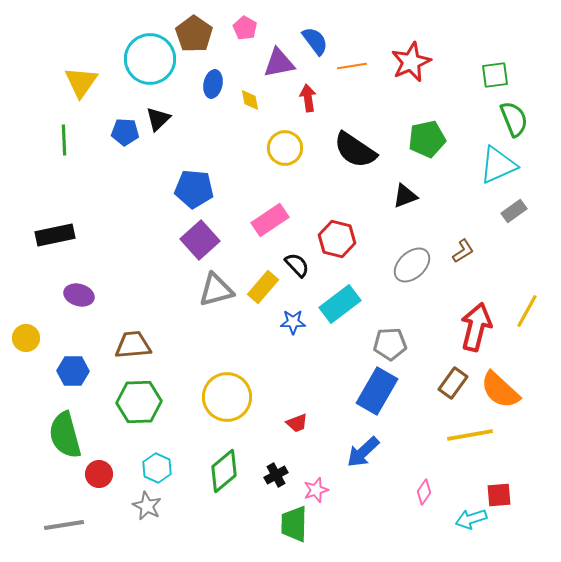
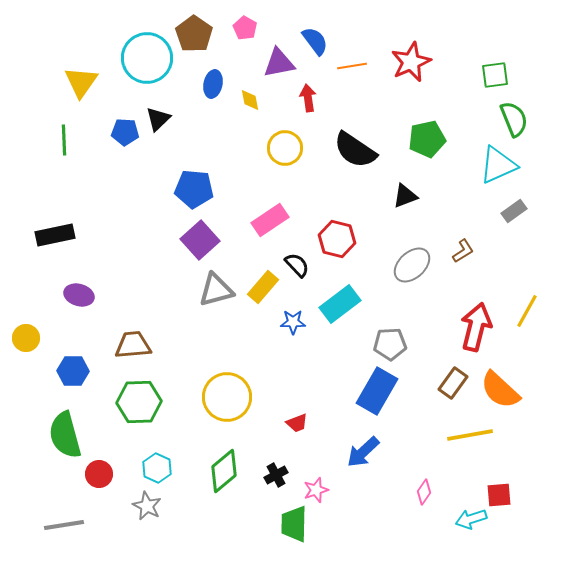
cyan circle at (150, 59): moved 3 px left, 1 px up
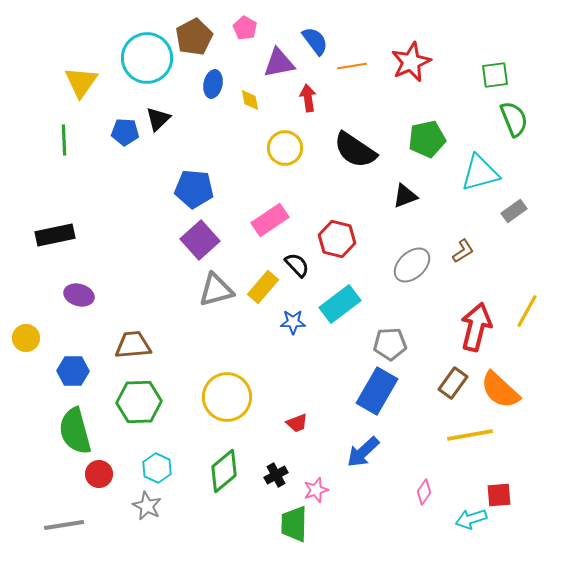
brown pentagon at (194, 34): moved 3 px down; rotated 9 degrees clockwise
cyan triangle at (498, 165): moved 18 px left, 8 px down; rotated 9 degrees clockwise
green semicircle at (65, 435): moved 10 px right, 4 px up
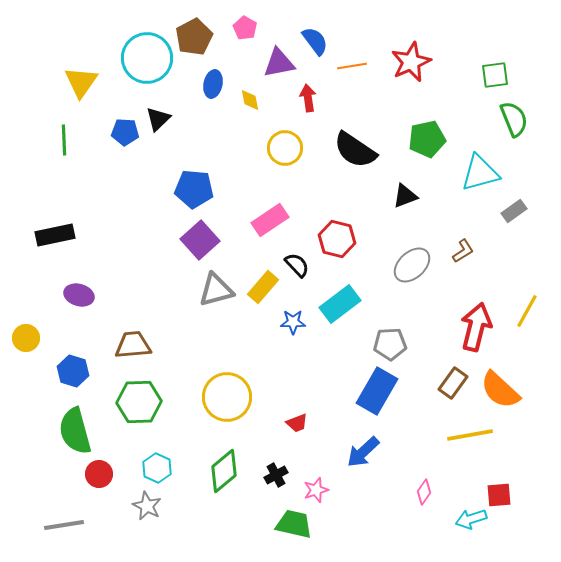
blue hexagon at (73, 371): rotated 16 degrees clockwise
green trapezoid at (294, 524): rotated 102 degrees clockwise
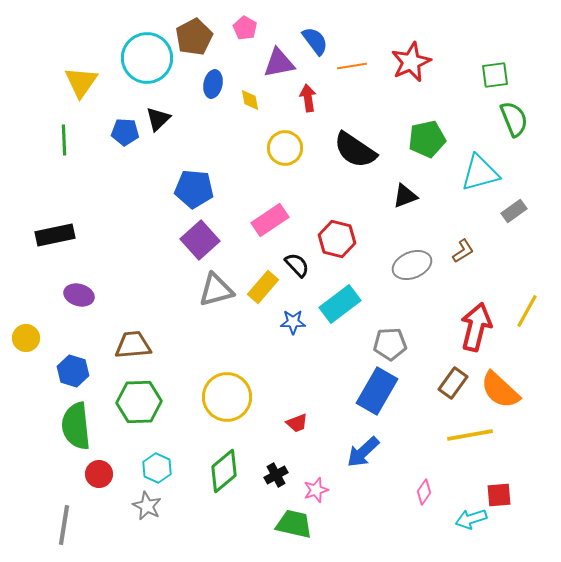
gray ellipse at (412, 265): rotated 21 degrees clockwise
green semicircle at (75, 431): moved 1 px right, 5 px up; rotated 9 degrees clockwise
gray line at (64, 525): rotated 72 degrees counterclockwise
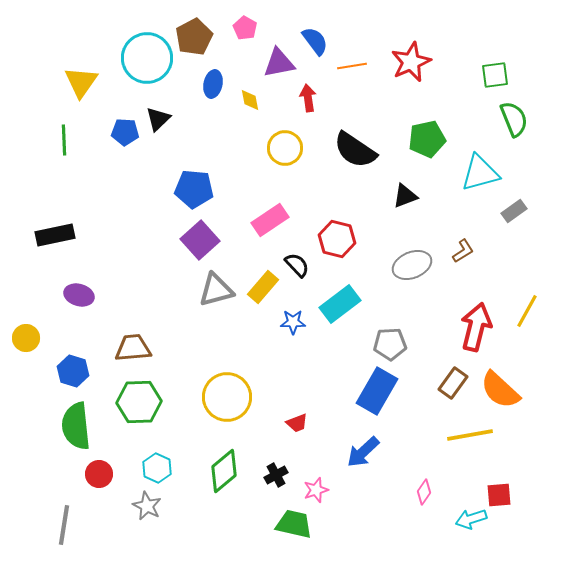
brown trapezoid at (133, 345): moved 3 px down
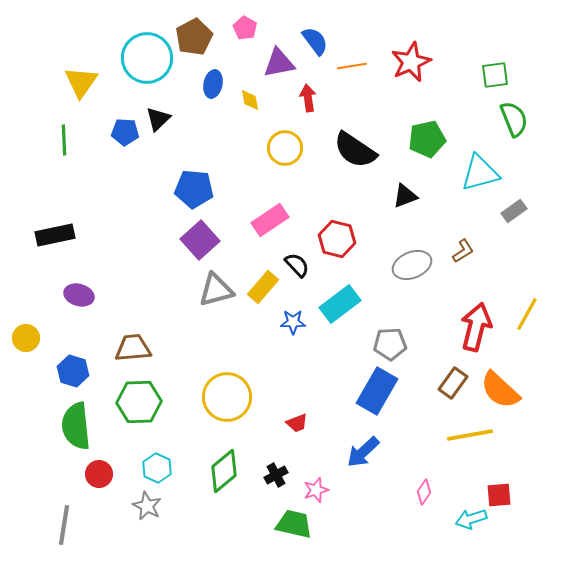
yellow line at (527, 311): moved 3 px down
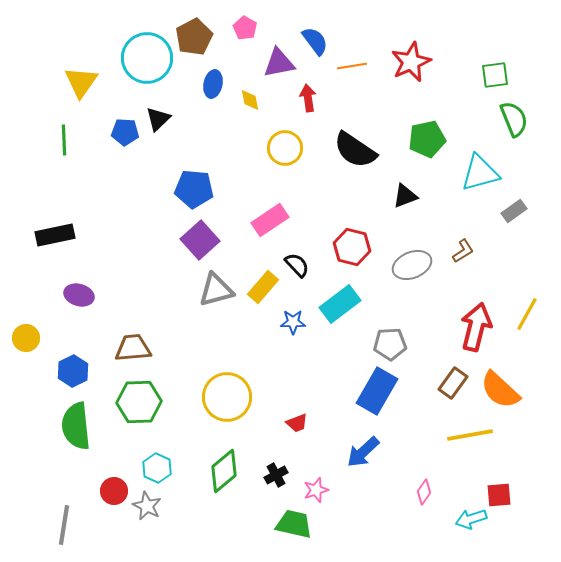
red hexagon at (337, 239): moved 15 px right, 8 px down
blue hexagon at (73, 371): rotated 16 degrees clockwise
red circle at (99, 474): moved 15 px right, 17 px down
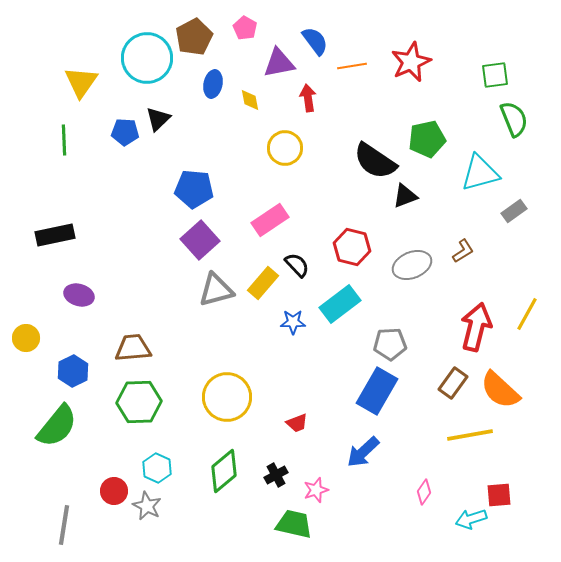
black semicircle at (355, 150): moved 20 px right, 11 px down
yellow rectangle at (263, 287): moved 4 px up
green semicircle at (76, 426): moved 19 px left; rotated 135 degrees counterclockwise
